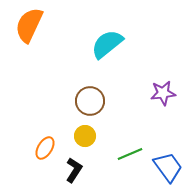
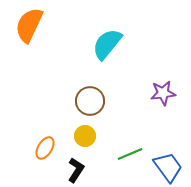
cyan semicircle: rotated 12 degrees counterclockwise
black L-shape: moved 2 px right
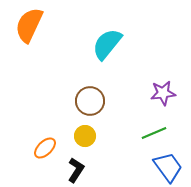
orange ellipse: rotated 15 degrees clockwise
green line: moved 24 px right, 21 px up
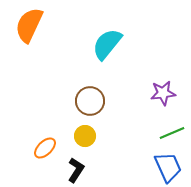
green line: moved 18 px right
blue trapezoid: rotated 12 degrees clockwise
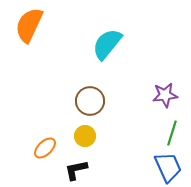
purple star: moved 2 px right, 2 px down
green line: rotated 50 degrees counterclockwise
black L-shape: rotated 135 degrees counterclockwise
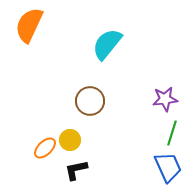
purple star: moved 4 px down
yellow circle: moved 15 px left, 4 px down
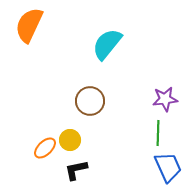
green line: moved 14 px left; rotated 15 degrees counterclockwise
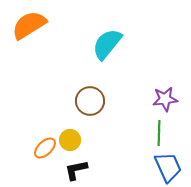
orange semicircle: rotated 33 degrees clockwise
green line: moved 1 px right
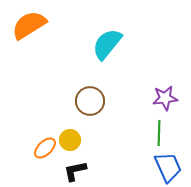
purple star: moved 1 px up
black L-shape: moved 1 px left, 1 px down
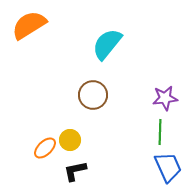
brown circle: moved 3 px right, 6 px up
green line: moved 1 px right, 1 px up
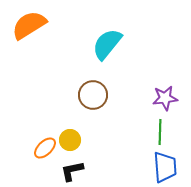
blue trapezoid: moved 3 px left; rotated 20 degrees clockwise
black L-shape: moved 3 px left
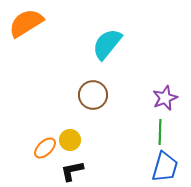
orange semicircle: moved 3 px left, 2 px up
purple star: rotated 15 degrees counterclockwise
blue trapezoid: rotated 20 degrees clockwise
